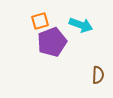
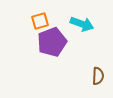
cyan arrow: moved 1 px right, 1 px up
brown semicircle: moved 1 px down
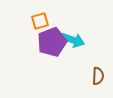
cyan arrow: moved 9 px left, 16 px down
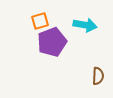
cyan arrow: moved 12 px right, 15 px up; rotated 10 degrees counterclockwise
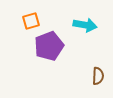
orange square: moved 9 px left
purple pentagon: moved 3 px left, 4 px down
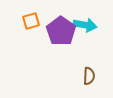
purple pentagon: moved 12 px right, 15 px up; rotated 16 degrees counterclockwise
brown semicircle: moved 9 px left
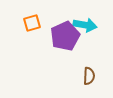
orange square: moved 1 px right, 2 px down
purple pentagon: moved 4 px right, 5 px down; rotated 12 degrees clockwise
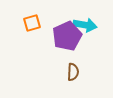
purple pentagon: moved 2 px right
brown semicircle: moved 16 px left, 4 px up
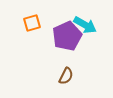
cyan arrow: rotated 20 degrees clockwise
brown semicircle: moved 7 px left, 4 px down; rotated 24 degrees clockwise
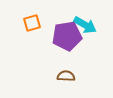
purple pentagon: rotated 16 degrees clockwise
brown semicircle: rotated 114 degrees counterclockwise
